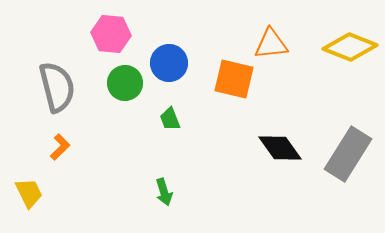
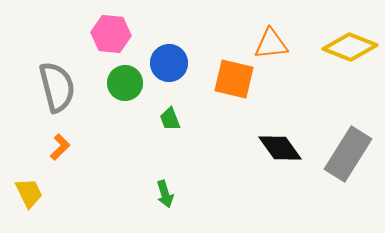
green arrow: moved 1 px right, 2 px down
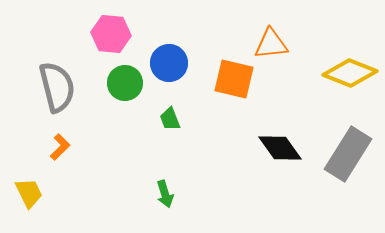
yellow diamond: moved 26 px down
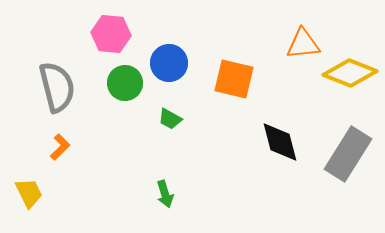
orange triangle: moved 32 px right
green trapezoid: rotated 40 degrees counterclockwise
black diamond: moved 6 px up; rotated 21 degrees clockwise
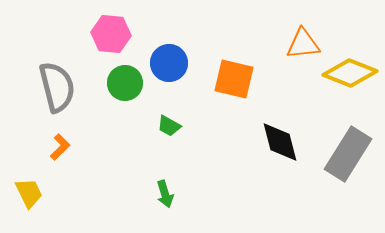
green trapezoid: moved 1 px left, 7 px down
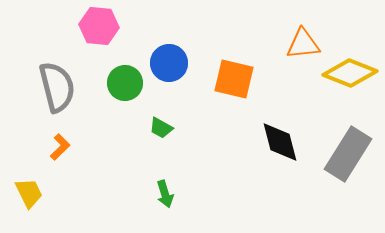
pink hexagon: moved 12 px left, 8 px up
green trapezoid: moved 8 px left, 2 px down
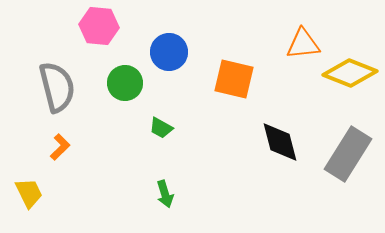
blue circle: moved 11 px up
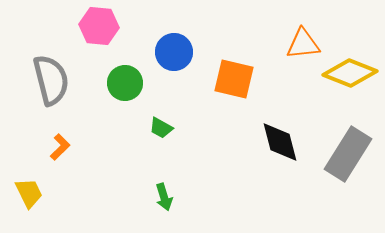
blue circle: moved 5 px right
gray semicircle: moved 6 px left, 7 px up
green arrow: moved 1 px left, 3 px down
